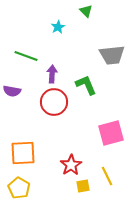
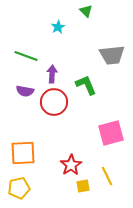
purple semicircle: moved 13 px right
yellow pentagon: rotated 30 degrees clockwise
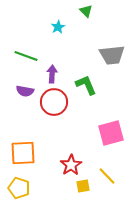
yellow line: rotated 18 degrees counterclockwise
yellow pentagon: rotated 30 degrees clockwise
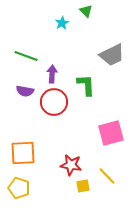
cyan star: moved 4 px right, 4 px up
gray trapezoid: rotated 20 degrees counterclockwise
green L-shape: rotated 20 degrees clockwise
red star: rotated 30 degrees counterclockwise
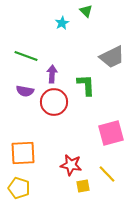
gray trapezoid: moved 2 px down
yellow line: moved 2 px up
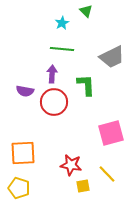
green line: moved 36 px right, 7 px up; rotated 15 degrees counterclockwise
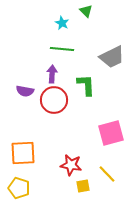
cyan star: rotated 16 degrees counterclockwise
red circle: moved 2 px up
